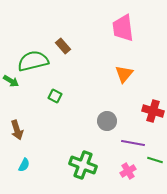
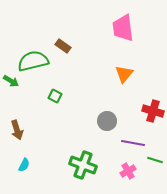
brown rectangle: rotated 14 degrees counterclockwise
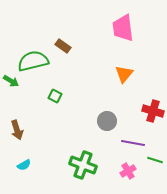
cyan semicircle: rotated 32 degrees clockwise
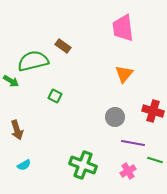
gray circle: moved 8 px right, 4 px up
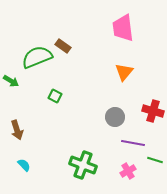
green semicircle: moved 4 px right, 4 px up; rotated 8 degrees counterclockwise
orange triangle: moved 2 px up
cyan semicircle: rotated 104 degrees counterclockwise
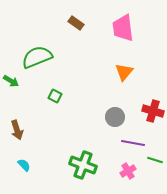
brown rectangle: moved 13 px right, 23 px up
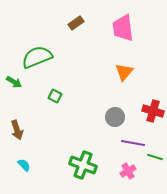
brown rectangle: rotated 70 degrees counterclockwise
green arrow: moved 3 px right, 1 px down
green line: moved 3 px up
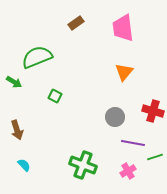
green line: rotated 35 degrees counterclockwise
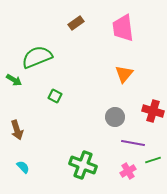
orange triangle: moved 2 px down
green arrow: moved 2 px up
green line: moved 2 px left, 3 px down
cyan semicircle: moved 1 px left, 2 px down
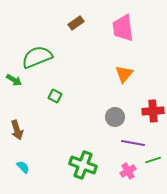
red cross: rotated 20 degrees counterclockwise
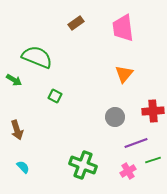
green semicircle: rotated 44 degrees clockwise
purple line: moved 3 px right; rotated 30 degrees counterclockwise
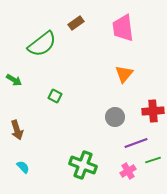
green semicircle: moved 5 px right, 13 px up; rotated 120 degrees clockwise
